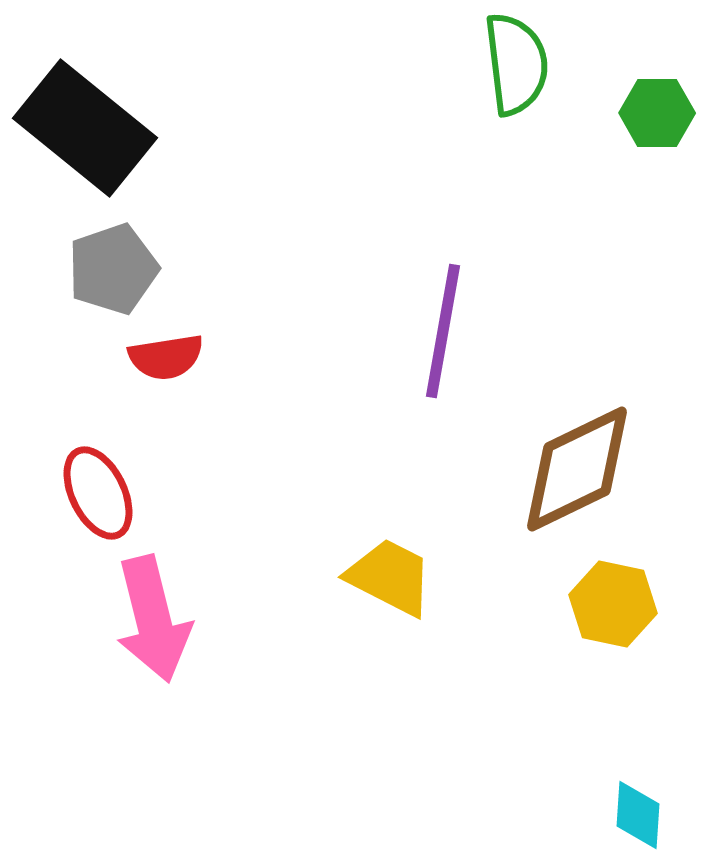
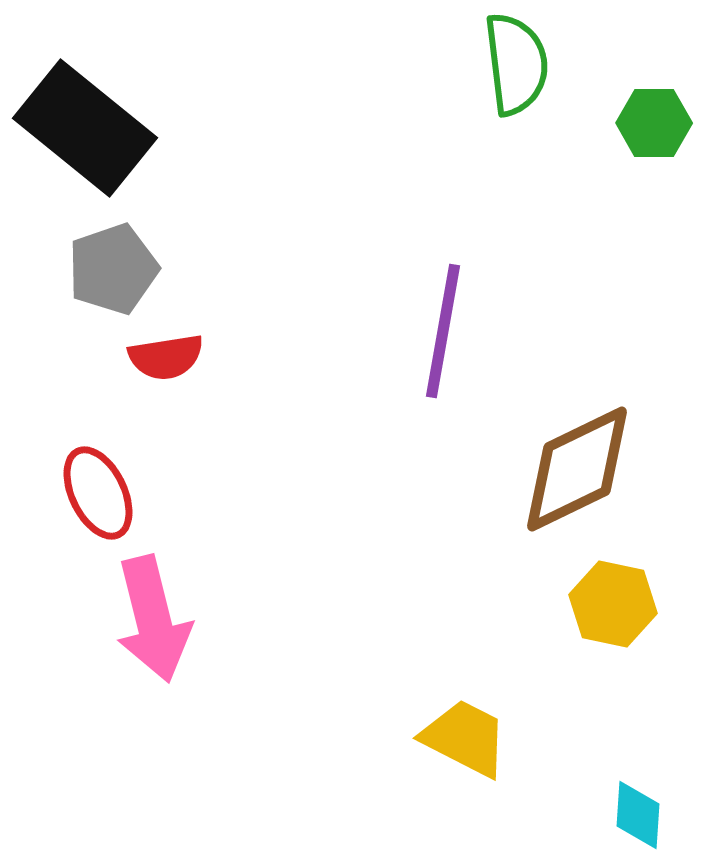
green hexagon: moved 3 px left, 10 px down
yellow trapezoid: moved 75 px right, 161 px down
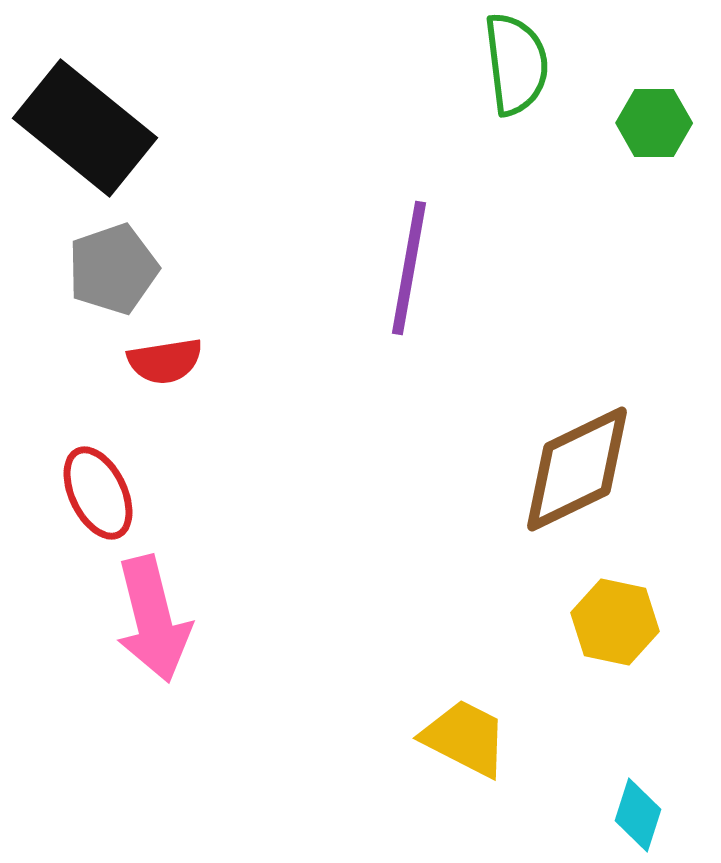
purple line: moved 34 px left, 63 px up
red semicircle: moved 1 px left, 4 px down
yellow hexagon: moved 2 px right, 18 px down
cyan diamond: rotated 14 degrees clockwise
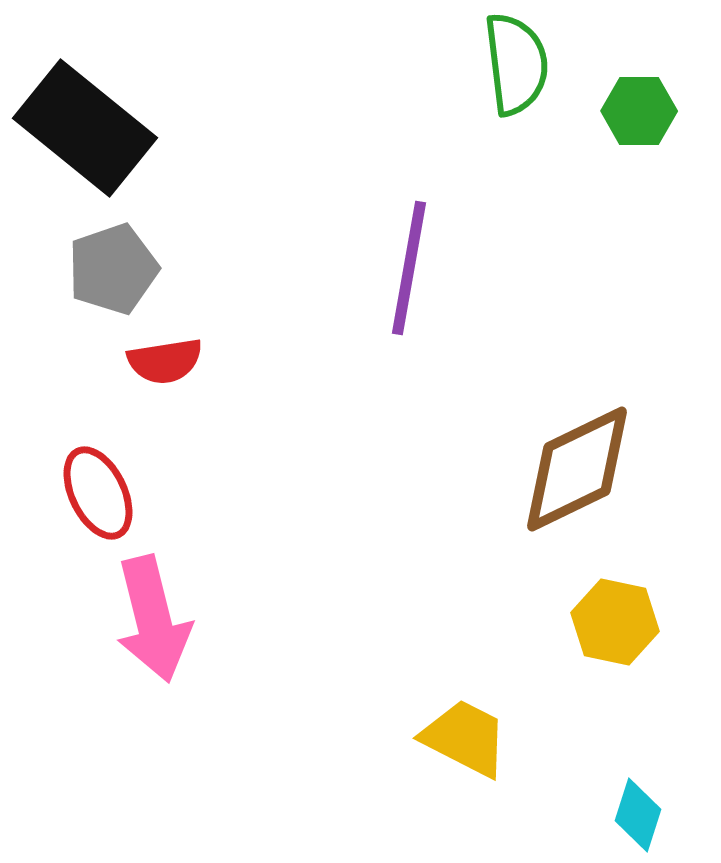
green hexagon: moved 15 px left, 12 px up
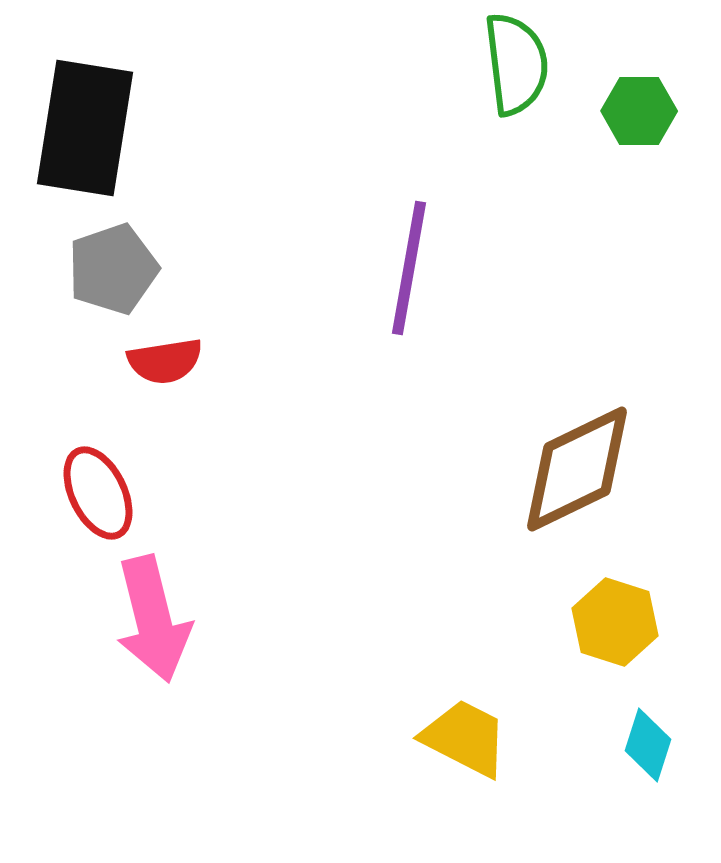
black rectangle: rotated 60 degrees clockwise
yellow hexagon: rotated 6 degrees clockwise
cyan diamond: moved 10 px right, 70 px up
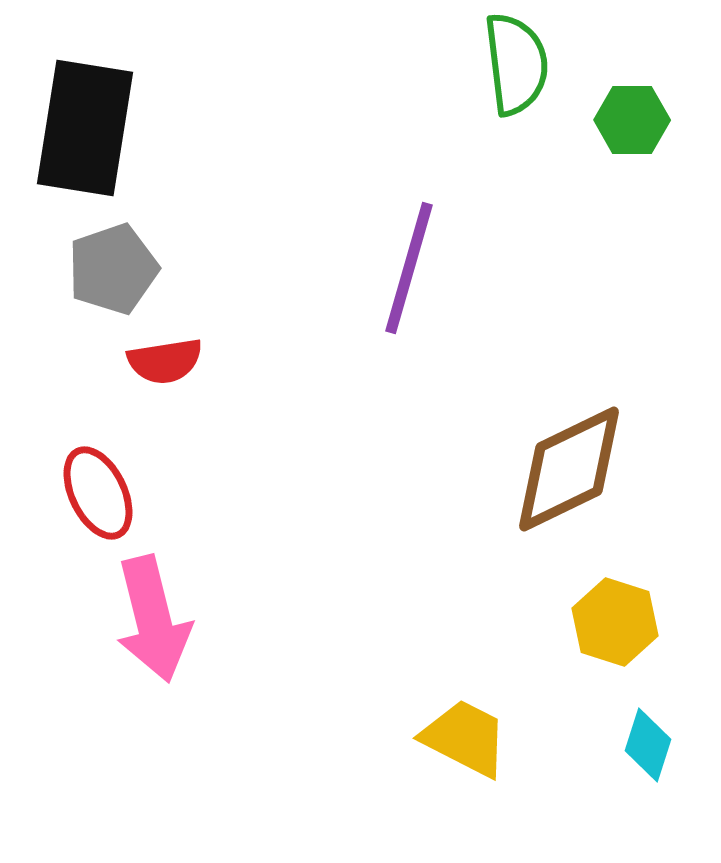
green hexagon: moved 7 px left, 9 px down
purple line: rotated 6 degrees clockwise
brown diamond: moved 8 px left
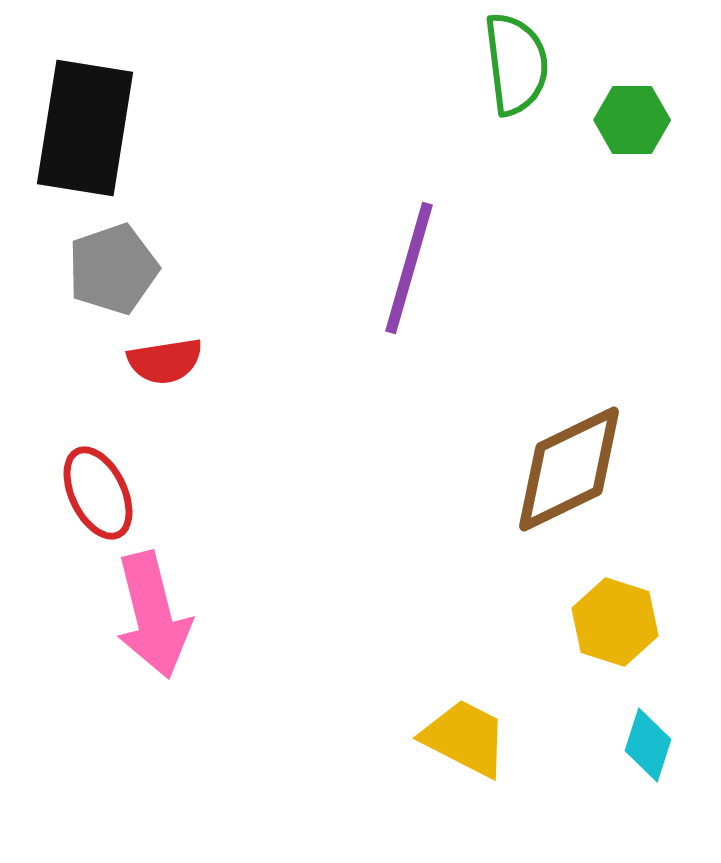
pink arrow: moved 4 px up
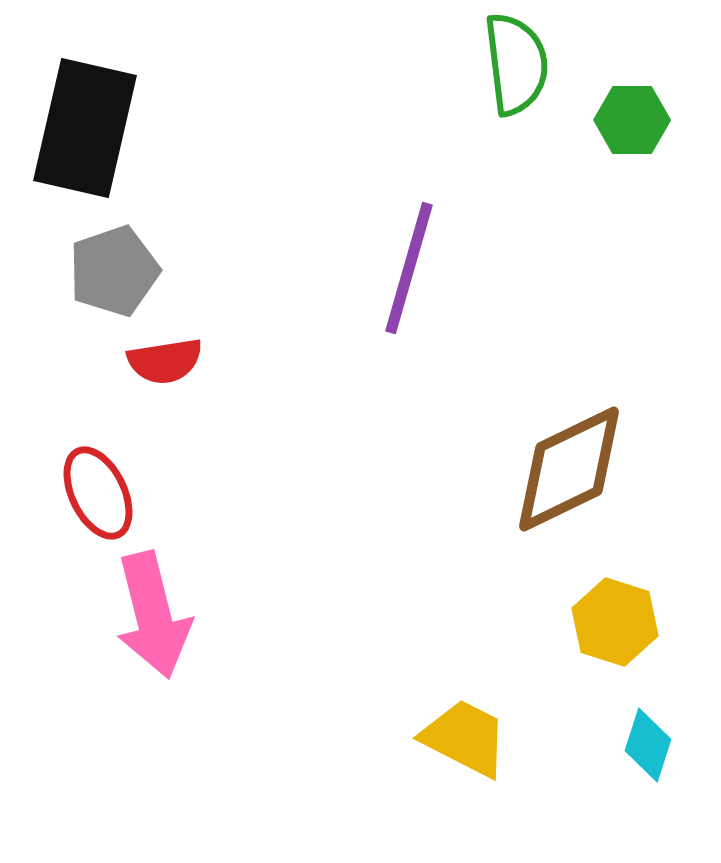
black rectangle: rotated 4 degrees clockwise
gray pentagon: moved 1 px right, 2 px down
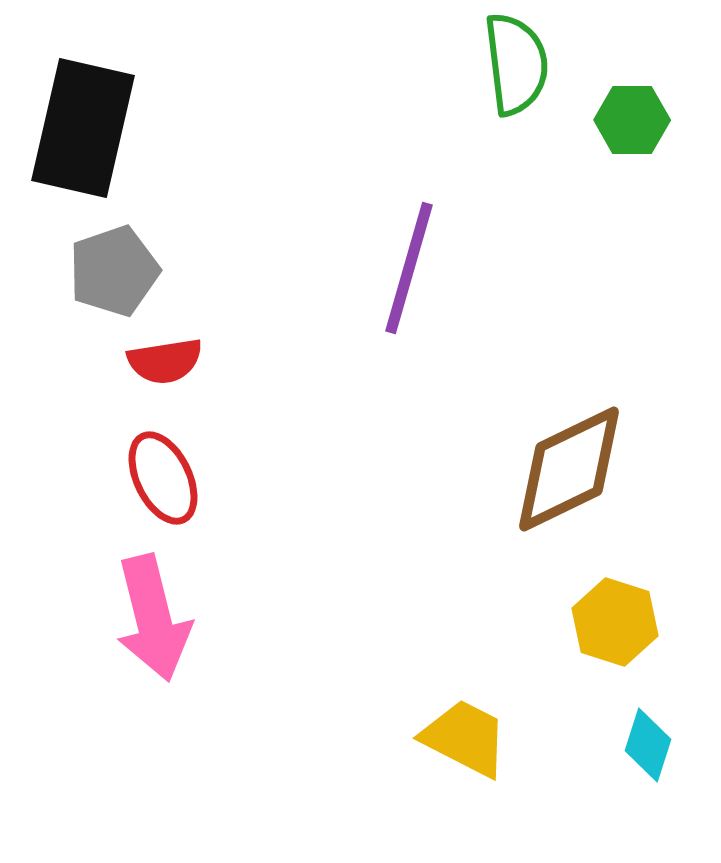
black rectangle: moved 2 px left
red ellipse: moved 65 px right, 15 px up
pink arrow: moved 3 px down
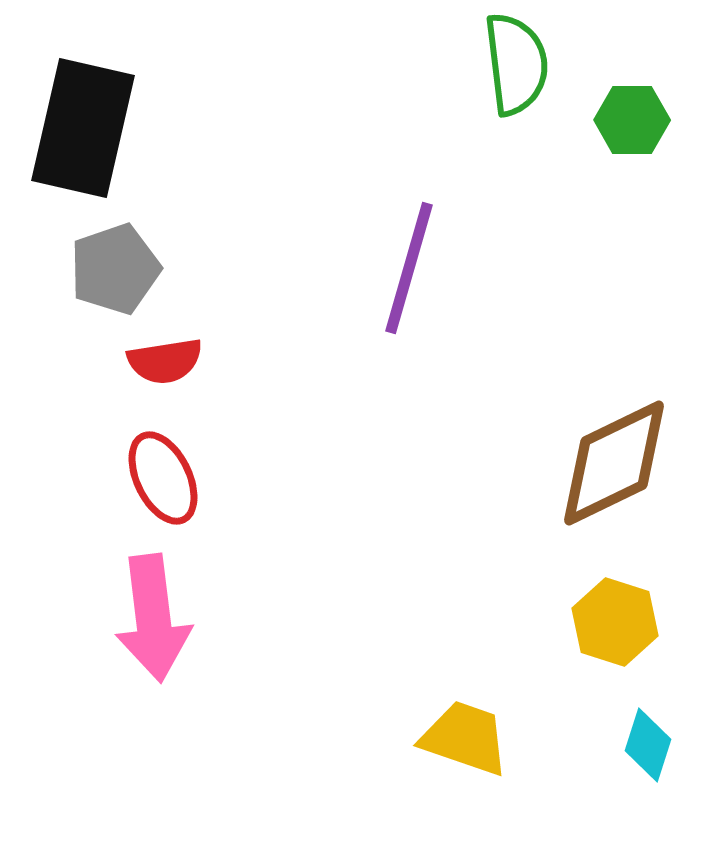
gray pentagon: moved 1 px right, 2 px up
brown diamond: moved 45 px right, 6 px up
pink arrow: rotated 7 degrees clockwise
yellow trapezoid: rotated 8 degrees counterclockwise
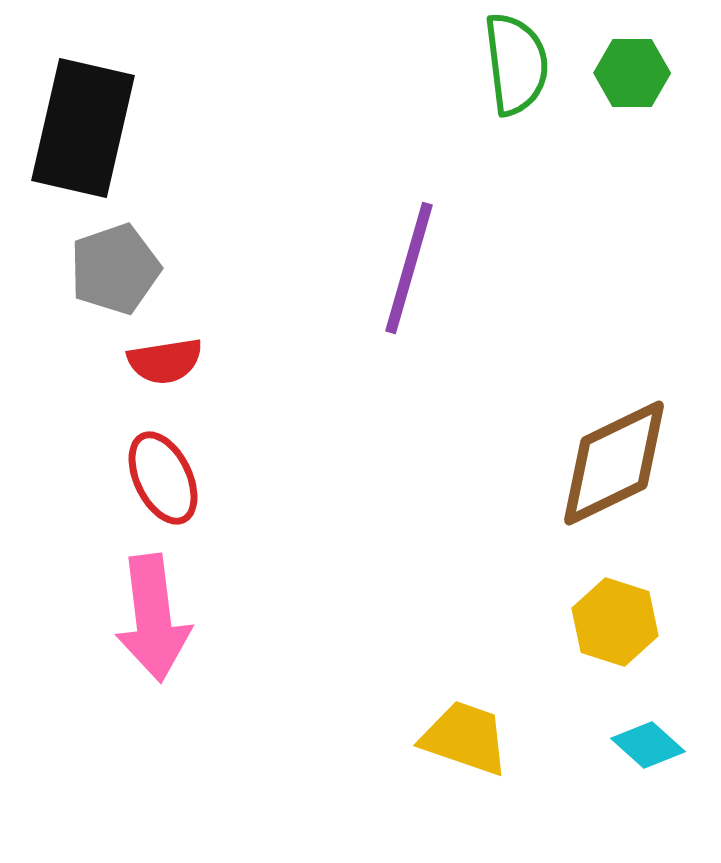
green hexagon: moved 47 px up
cyan diamond: rotated 66 degrees counterclockwise
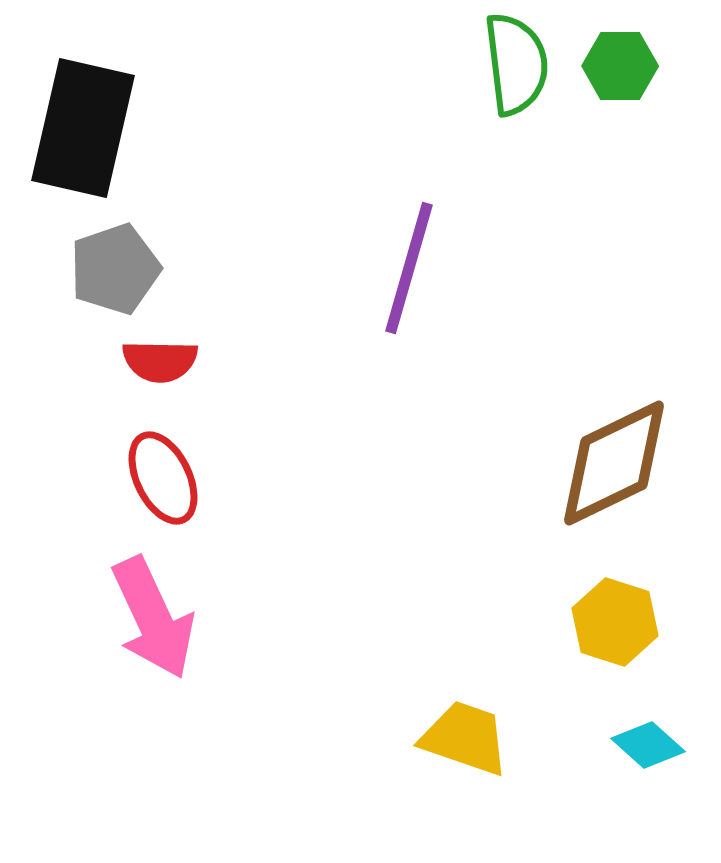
green hexagon: moved 12 px left, 7 px up
red semicircle: moved 5 px left; rotated 10 degrees clockwise
pink arrow: rotated 18 degrees counterclockwise
